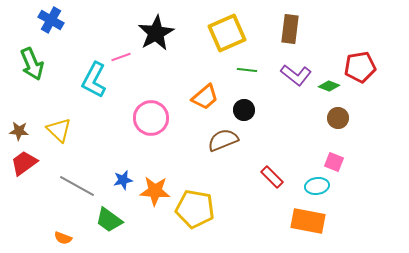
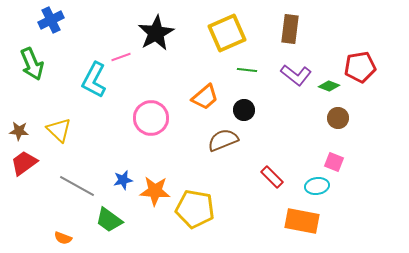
blue cross: rotated 35 degrees clockwise
orange rectangle: moved 6 px left
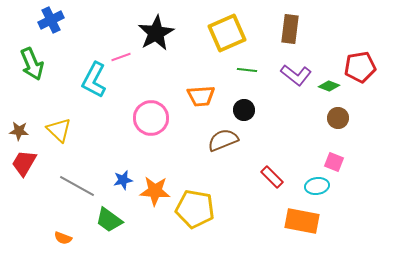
orange trapezoid: moved 4 px left, 1 px up; rotated 36 degrees clockwise
red trapezoid: rotated 24 degrees counterclockwise
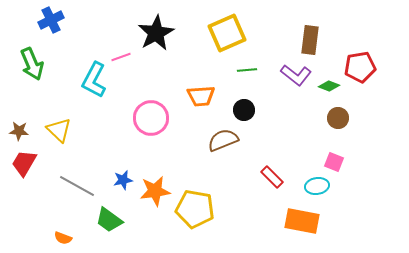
brown rectangle: moved 20 px right, 11 px down
green line: rotated 12 degrees counterclockwise
orange star: rotated 12 degrees counterclockwise
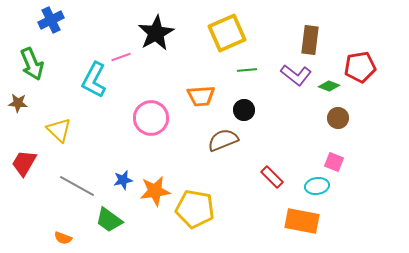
brown star: moved 1 px left, 28 px up
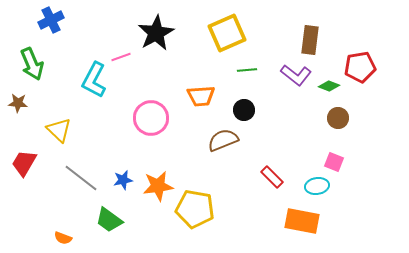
gray line: moved 4 px right, 8 px up; rotated 9 degrees clockwise
orange star: moved 3 px right, 5 px up
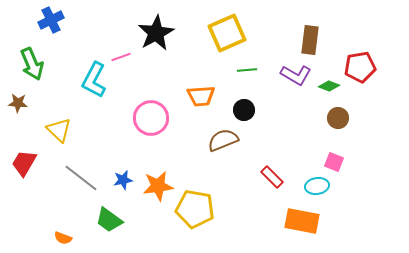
purple L-shape: rotated 8 degrees counterclockwise
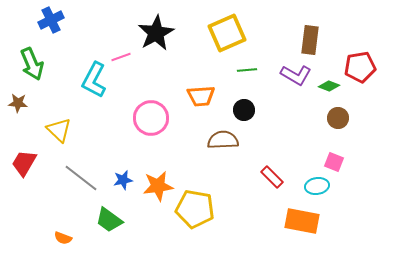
brown semicircle: rotated 20 degrees clockwise
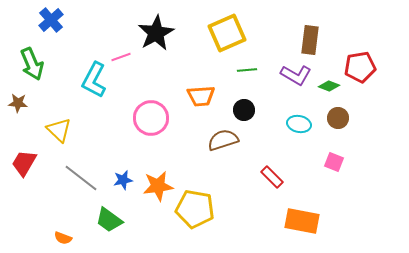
blue cross: rotated 15 degrees counterclockwise
brown semicircle: rotated 16 degrees counterclockwise
cyan ellipse: moved 18 px left, 62 px up; rotated 20 degrees clockwise
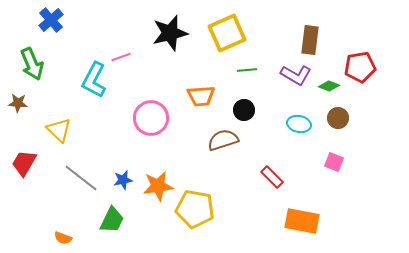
black star: moved 14 px right; rotated 15 degrees clockwise
green trapezoid: moved 3 px right; rotated 100 degrees counterclockwise
